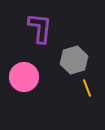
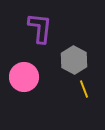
gray hexagon: rotated 16 degrees counterclockwise
yellow line: moved 3 px left, 1 px down
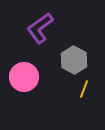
purple L-shape: rotated 132 degrees counterclockwise
yellow line: rotated 42 degrees clockwise
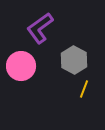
pink circle: moved 3 px left, 11 px up
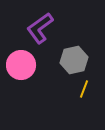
gray hexagon: rotated 20 degrees clockwise
pink circle: moved 1 px up
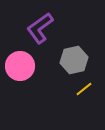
pink circle: moved 1 px left, 1 px down
yellow line: rotated 30 degrees clockwise
